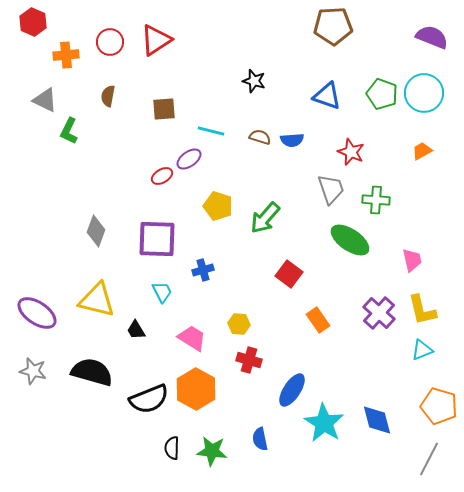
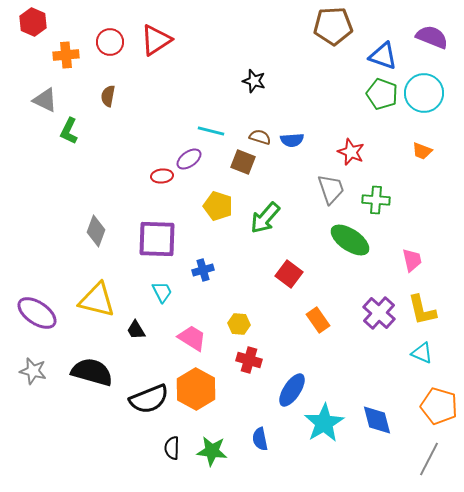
blue triangle at (327, 96): moved 56 px right, 40 px up
brown square at (164, 109): moved 79 px right, 53 px down; rotated 25 degrees clockwise
orange trapezoid at (422, 151): rotated 130 degrees counterclockwise
red ellipse at (162, 176): rotated 25 degrees clockwise
cyan triangle at (422, 350): moved 3 px down; rotated 45 degrees clockwise
cyan star at (324, 423): rotated 9 degrees clockwise
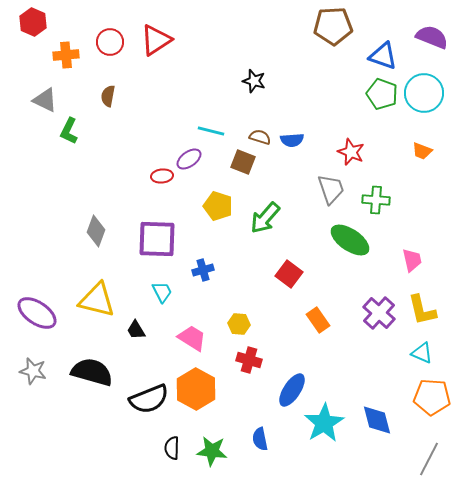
orange pentagon at (439, 406): moved 7 px left, 9 px up; rotated 12 degrees counterclockwise
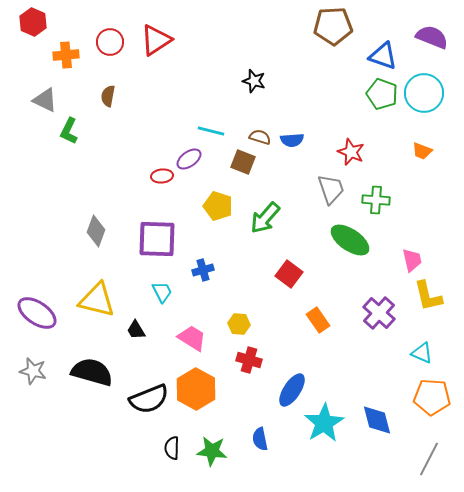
yellow L-shape at (422, 310): moved 6 px right, 14 px up
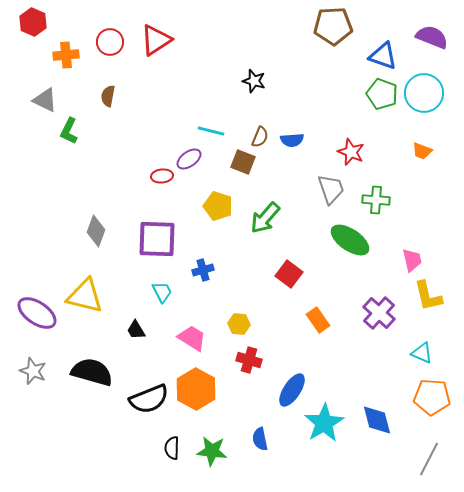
brown semicircle at (260, 137): rotated 95 degrees clockwise
yellow triangle at (97, 300): moved 12 px left, 4 px up
gray star at (33, 371): rotated 8 degrees clockwise
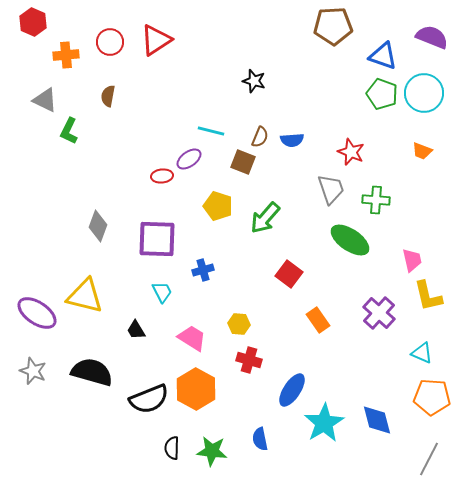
gray diamond at (96, 231): moved 2 px right, 5 px up
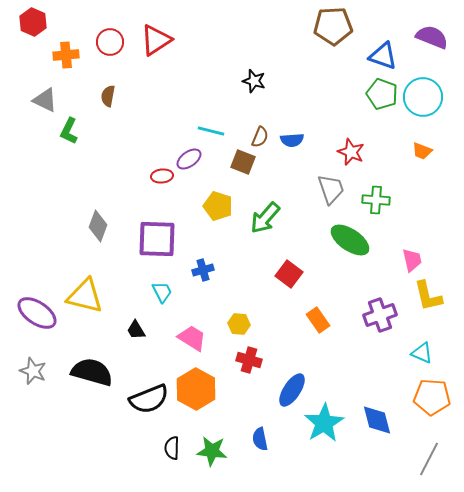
cyan circle at (424, 93): moved 1 px left, 4 px down
purple cross at (379, 313): moved 1 px right, 2 px down; rotated 28 degrees clockwise
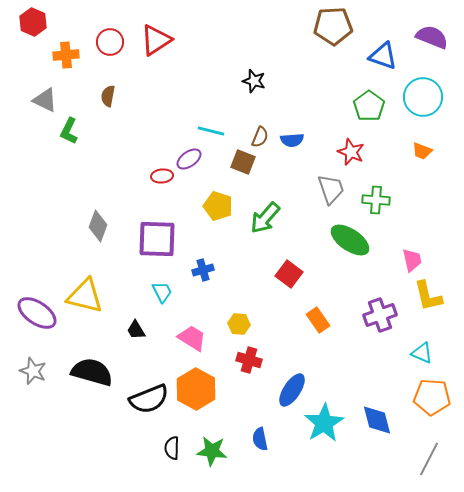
green pentagon at (382, 94): moved 13 px left, 12 px down; rotated 16 degrees clockwise
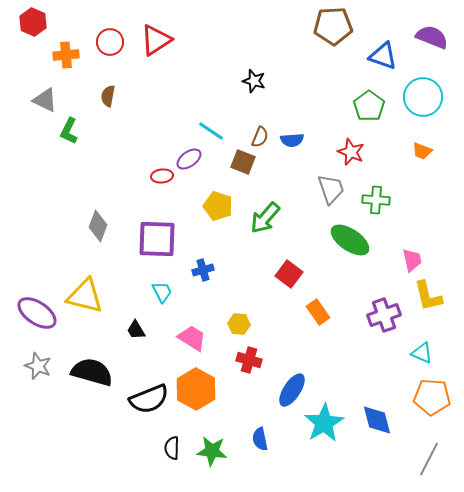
cyan line at (211, 131): rotated 20 degrees clockwise
purple cross at (380, 315): moved 4 px right
orange rectangle at (318, 320): moved 8 px up
gray star at (33, 371): moved 5 px right, 5 px up
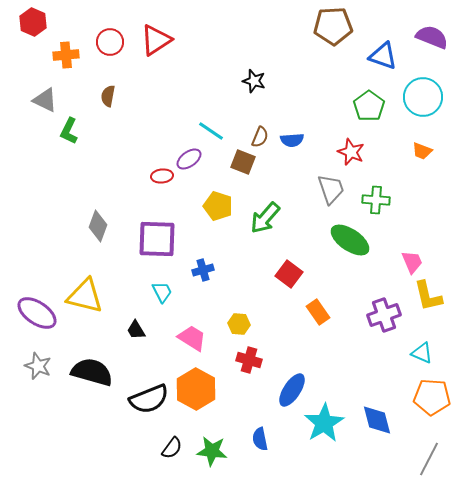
pink trapezoid at (412, 260): moved 2 px down; rotated 10 degrees counterclockwise
black semicircle at (172, 448): rotated 145 degrees counterclockwise
